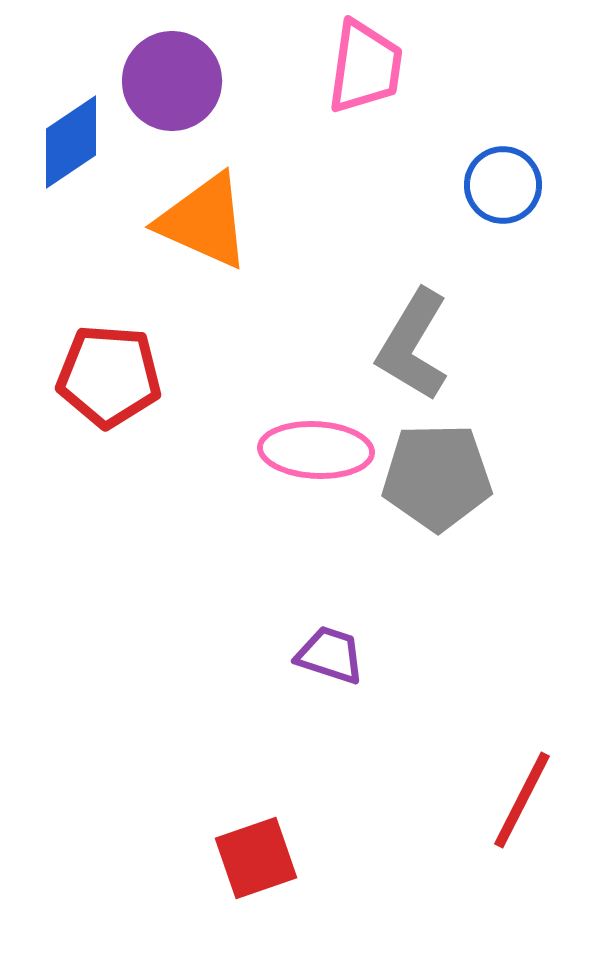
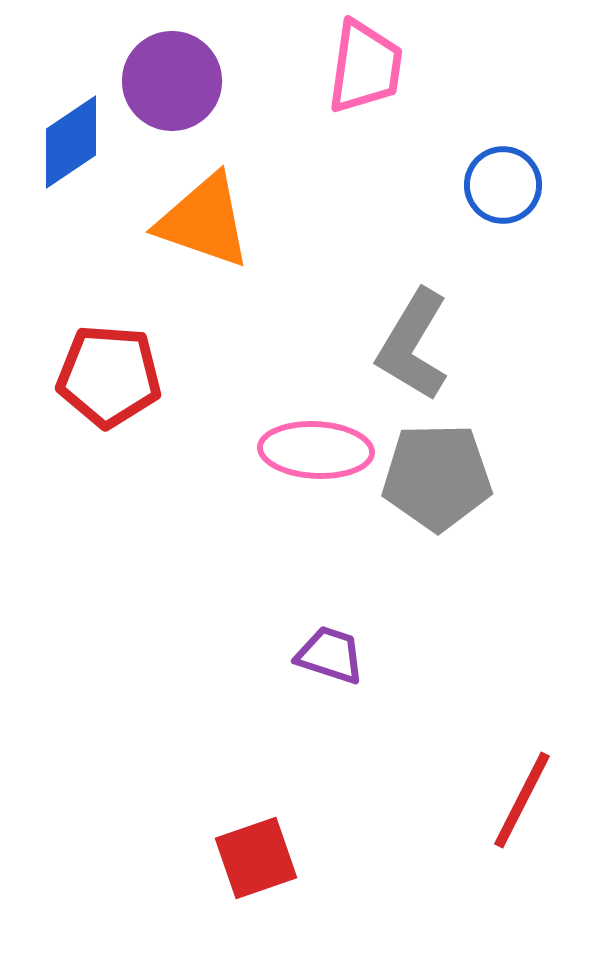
orange triangle: rotated 5 degrees counterclockwise
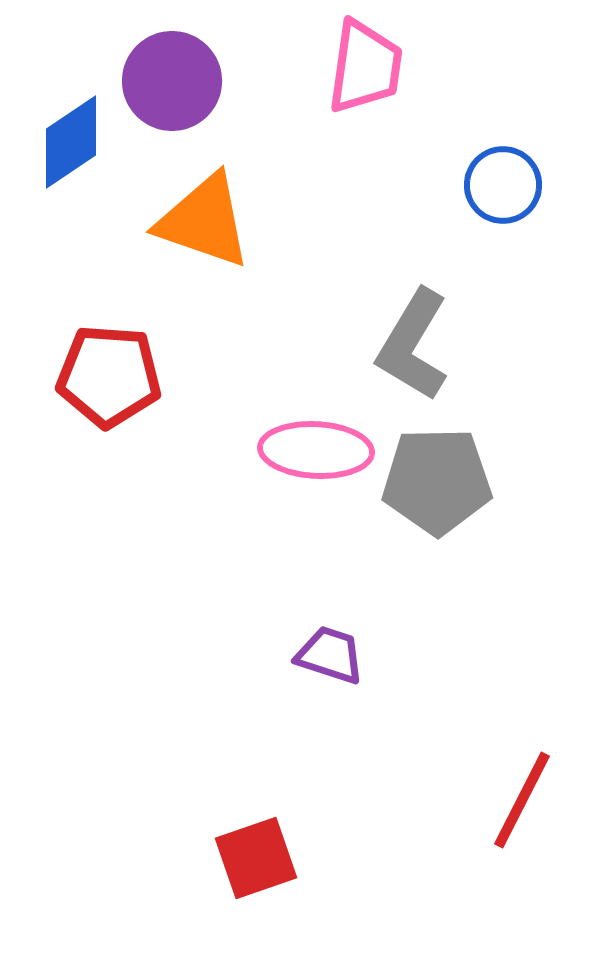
gray pentagon: moved 4 px down
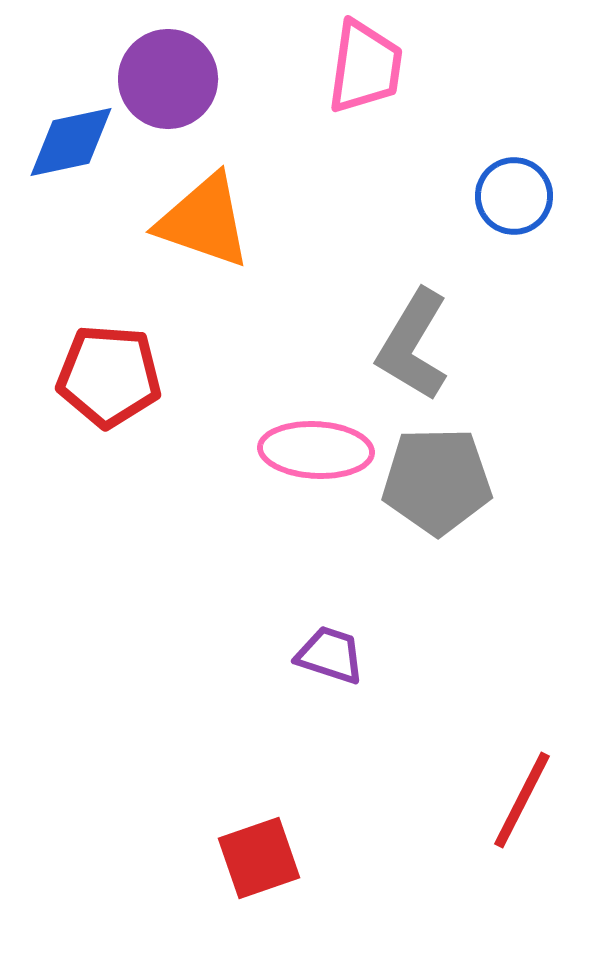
purple circle: moved 4 px left, 2 px up
blue diamond: rotated 22 degrees clockwise
blue circle: moved 11 px right, 11 px down
red square: moved 3 px right
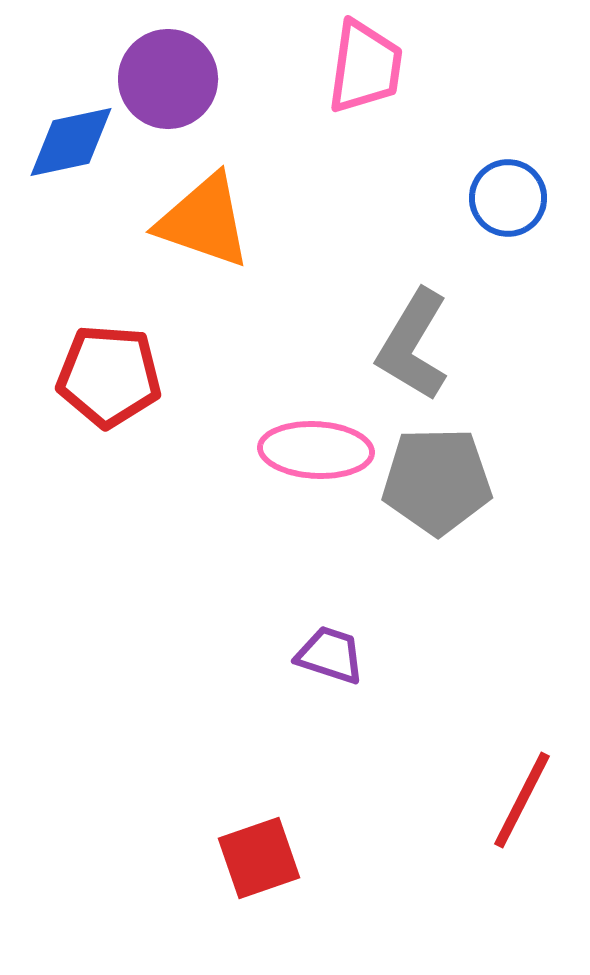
blue circle: moved 6 px left, 2 px down
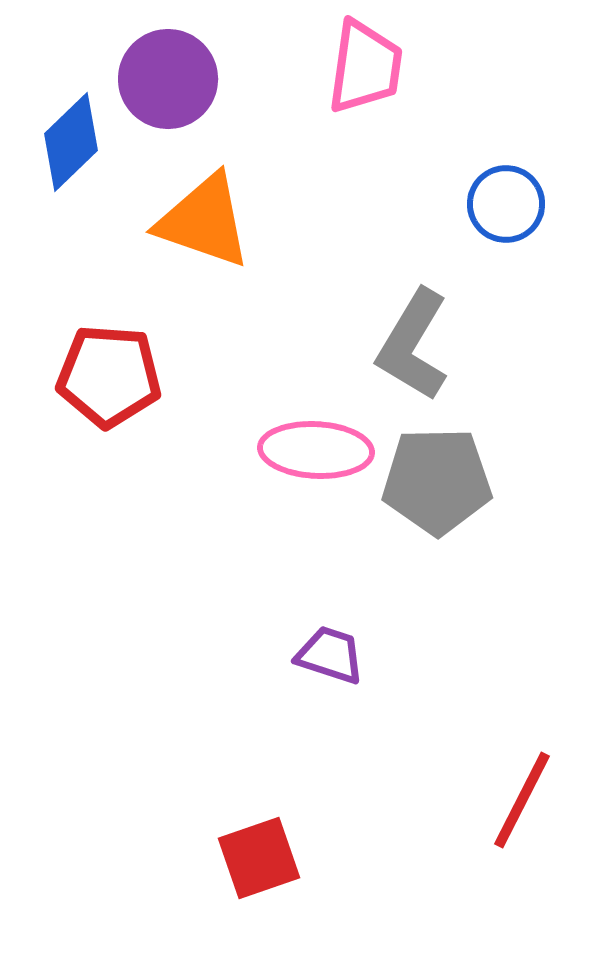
blue diamond: rotated 32 degrees counterclockwise
blue circle: moved 2 px left, 6 px down
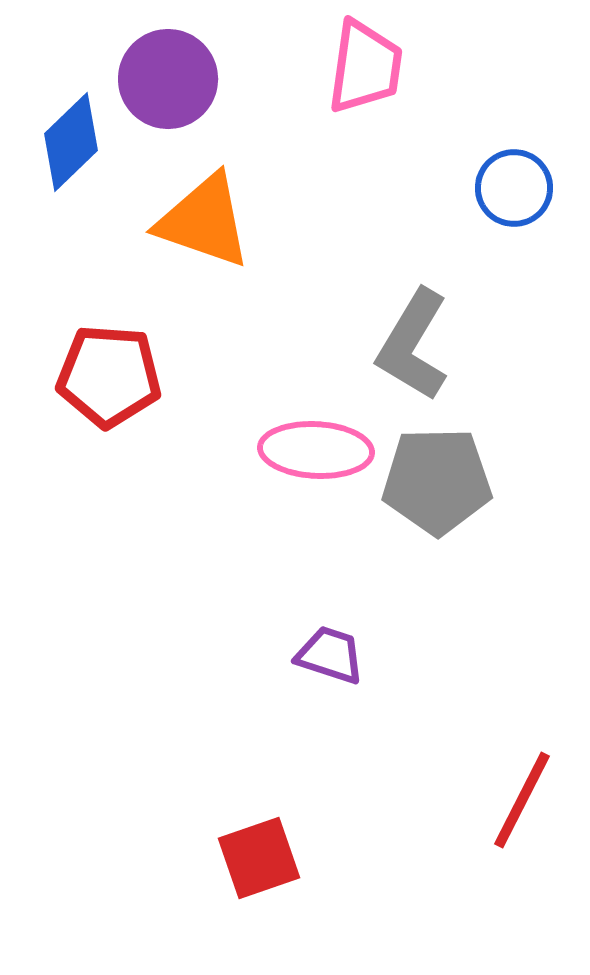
blue circle: moved 8 px right, 16 px up
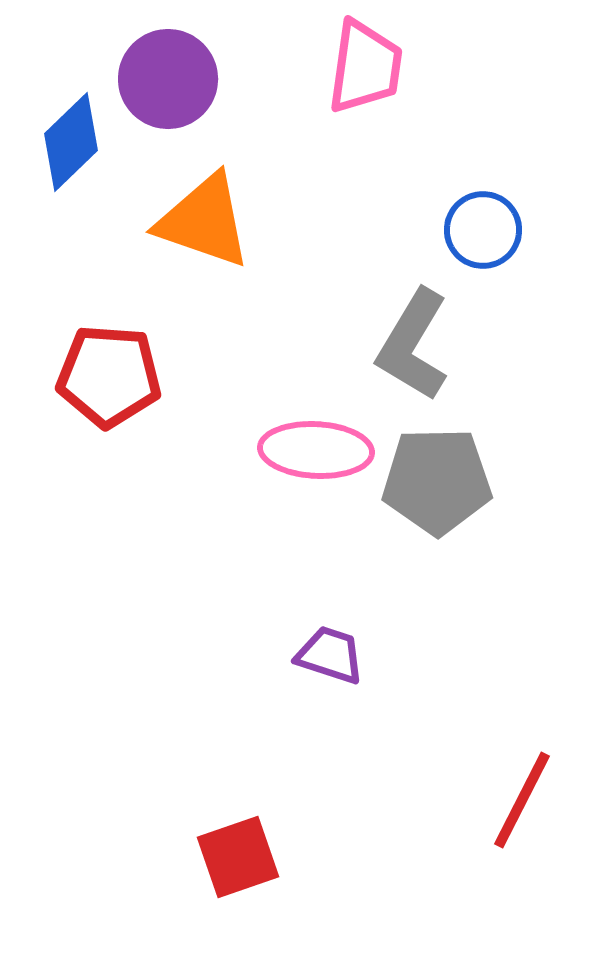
blue circle: moved 31 px left, 42 px down
red square: moved 21 px left, 1 px up
